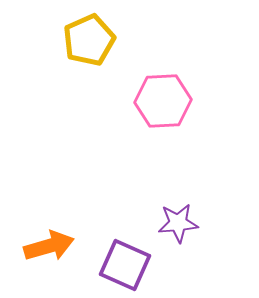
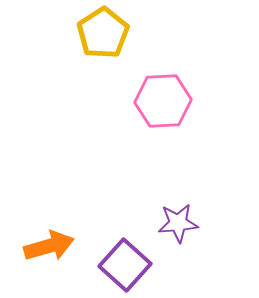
yellow pentagon: moved 14 px right, 7 px up; rotated 9 degrees counterclockwise
purple square: rotated 18 degrees clockwise
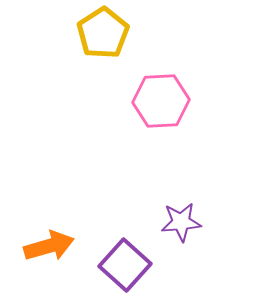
pink hexagon: moved 2 px left
purple star: moved 3 px right, 1 px up
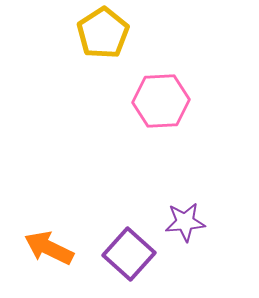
purple star: moved 4 px right
orange arrow: moved 2 px down; rotated 138 degrees counterclockwise
purple square: moved 4 px right, 11 px up
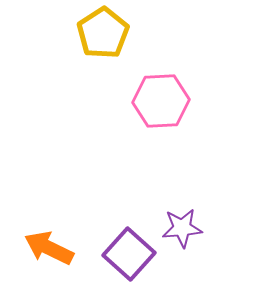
purple star: moved 3 px left, 6 px down
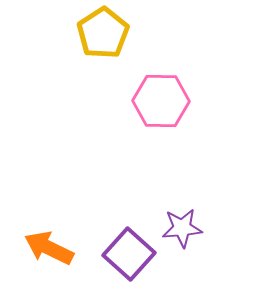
pink hexagon: rotated 4 degrees clockwise
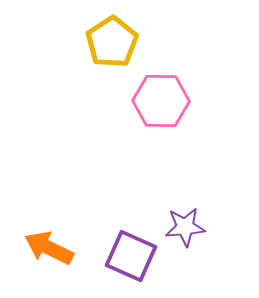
yellow pentagon: moved 9 px right, 9 px down
purple star: moved 3 px right, 1 px up
purple square: moved 2 px right, 2 px down; rotated 18 degrees counterclockwise
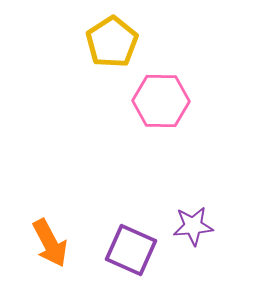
purple star: moved 8 px right, 1 px up
orange arrow: moved 1 px right, 5 px up; rotated 144 degrees counterclockwise
purple square: moved 6 px up
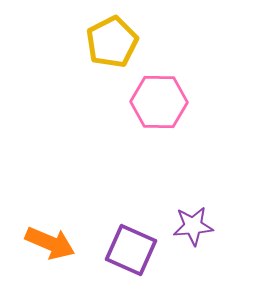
yellow pentagon: rotated 6 degrees clockwise
pink hexagon: moved 2 px left, 1 px down
orange arrow: rotated 39 degrees counterclockwise
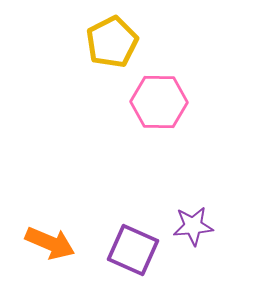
purple square: moved 2 px right
